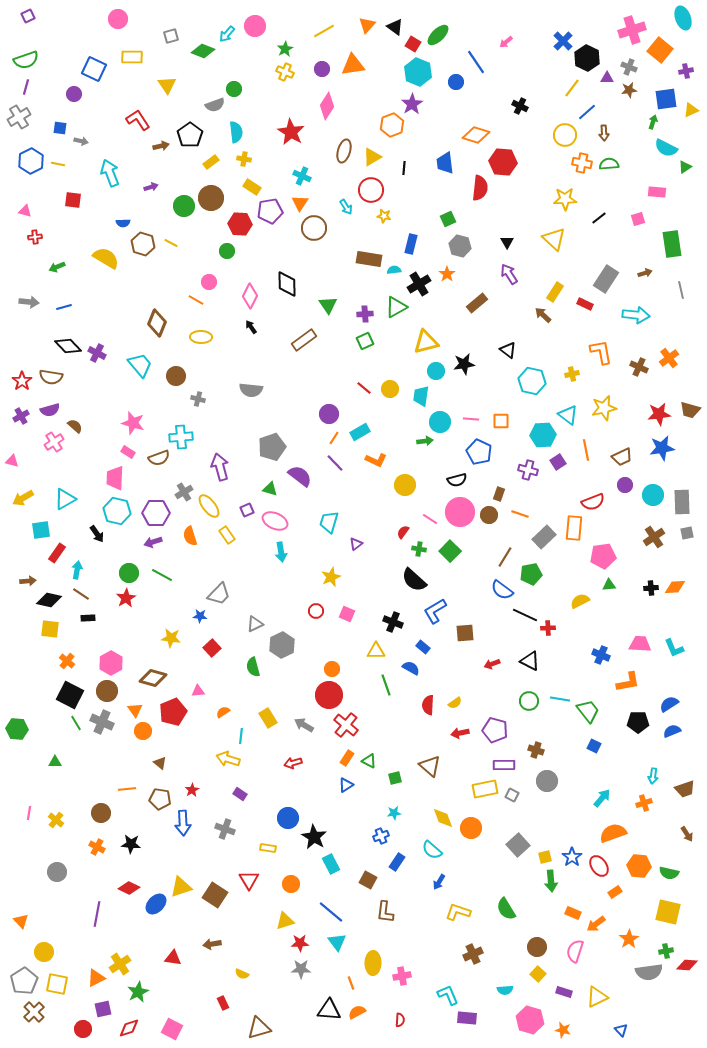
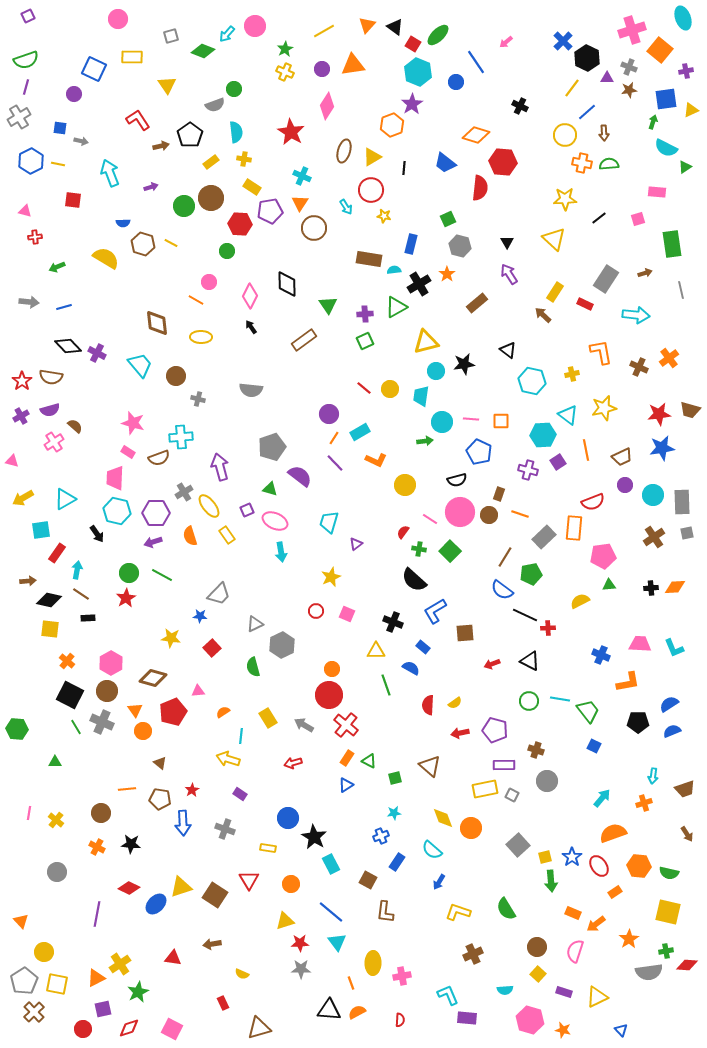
blue trapezoid at (445, 163): rotated 45 degrees counterclockwise
brown diamond at (157, 323): rotated 28 degrees counterclockwise
cyan circle at (440, 422): moved 2 px right
green line at (76, 723): moved 4 px down
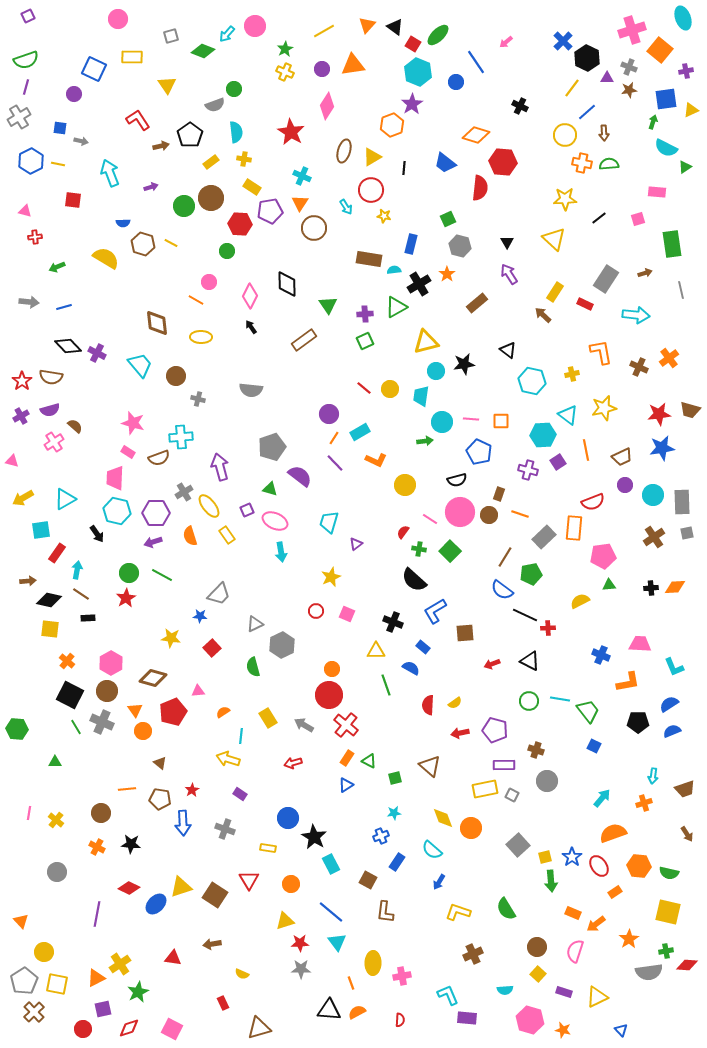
cyan L-shape at (674, 648): moved 19 px down
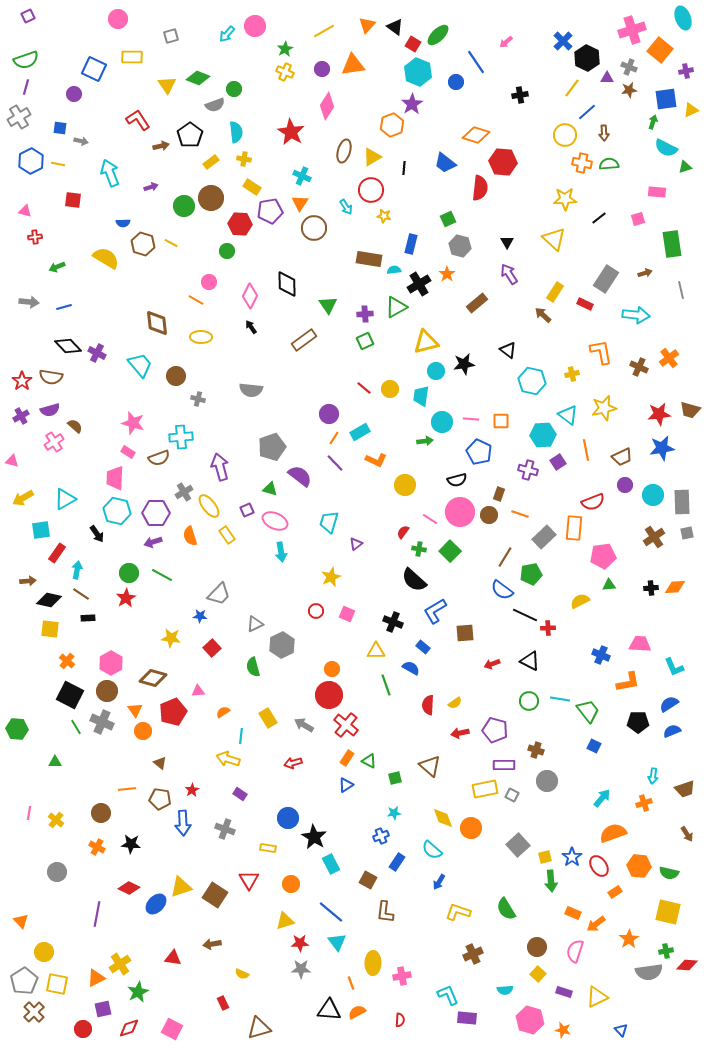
green diamond at (203, 51): moved 5 px left, 27 px down
black cross at (520, 106): moved 11 px up; rotated 35 degrees counterclockwise
green triangle at (685, 167): rotated 16 degrees clockwise
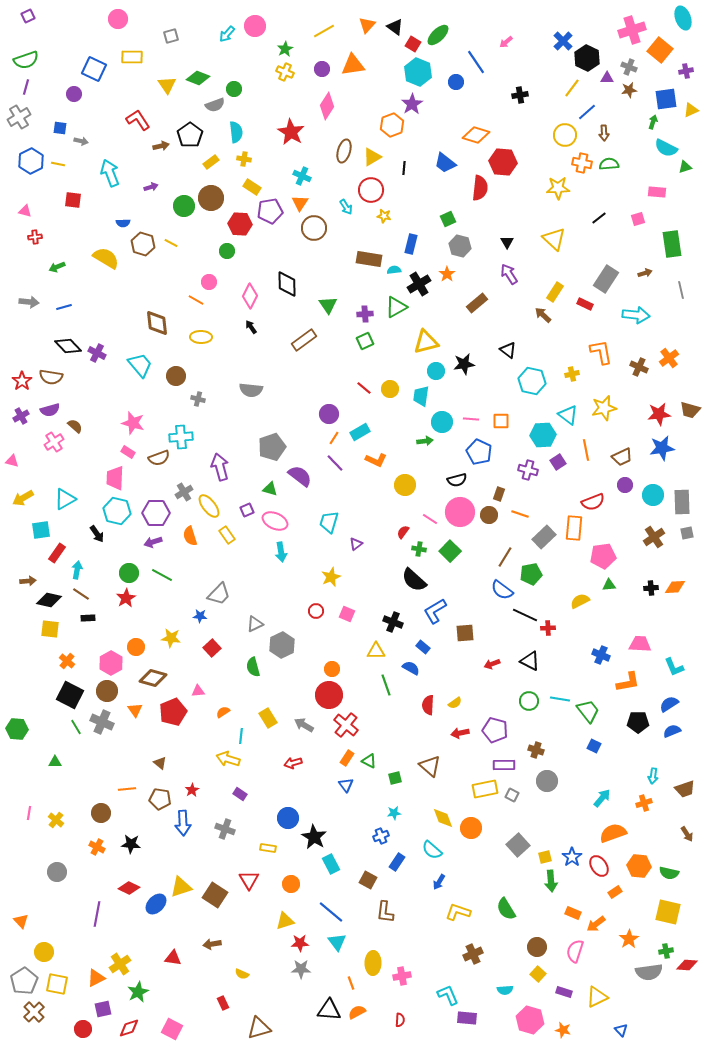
yellow star at (565, 199): moved 7 px left, 11 px up
orange circle at (143, 731): moved 7 px left, 84 px up
blue triangle at (346, 785): rotated 35 degrees counterclockwise
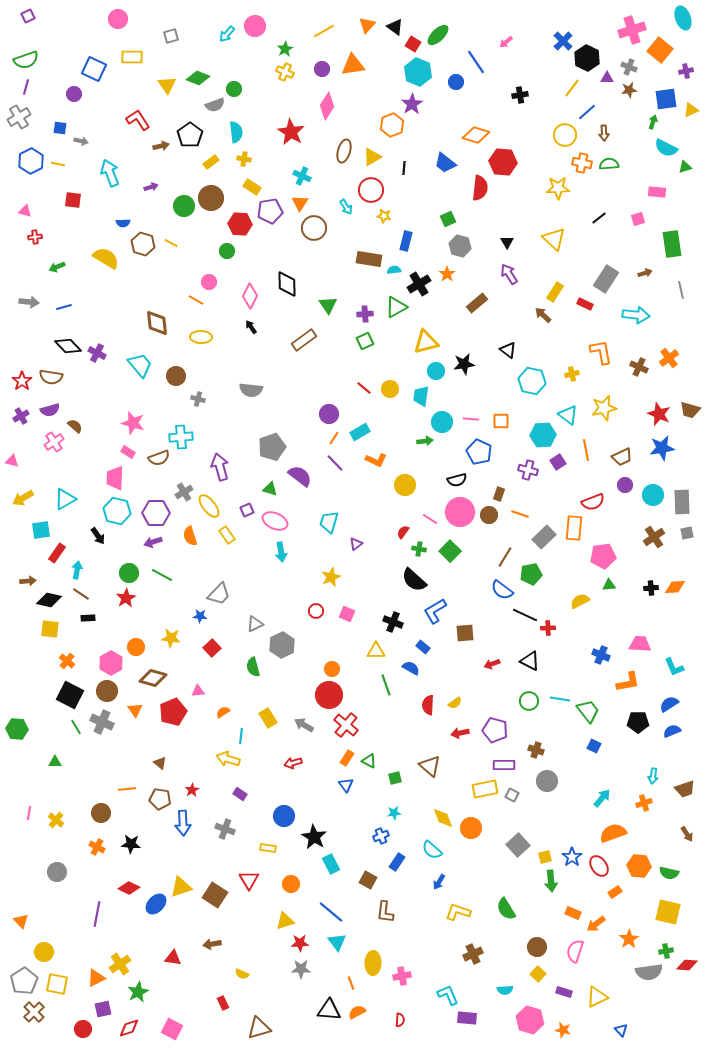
blue rectangle at (411, 244): moved 5 px left, 3 px up
red star at (659, 414): rotated 30 degrees clockwise
black arrow at (97, 534): moved 1 px right, 2 px down
blue circle at (288, 818): moved 4 px left, 2 px up
